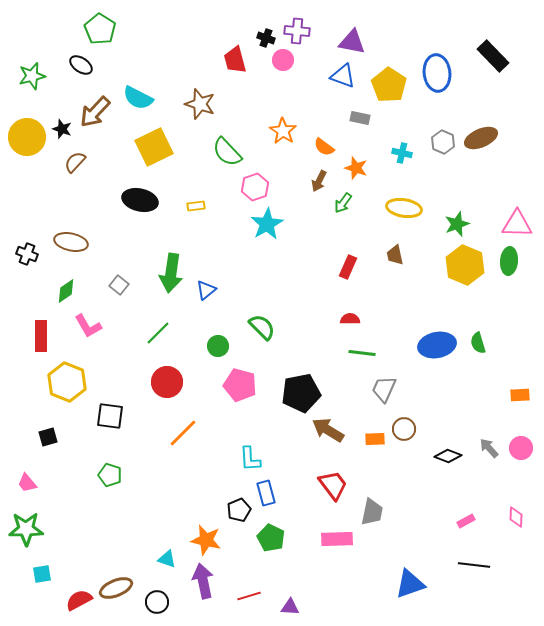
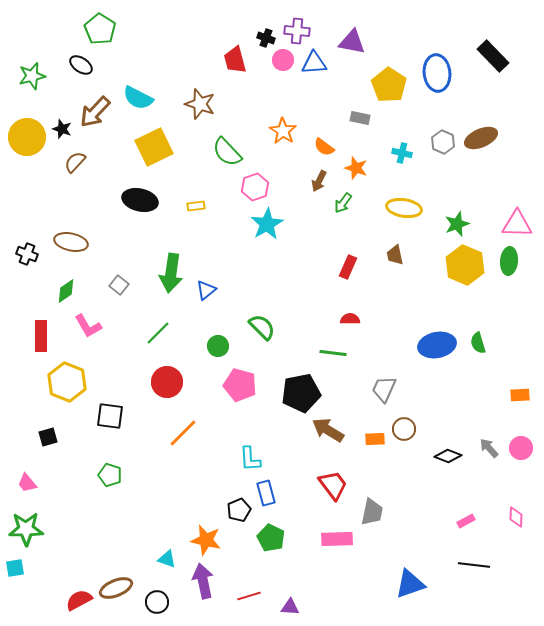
blue triangle at (343, 76): moved 29 px left, 13 px up; rotated 24 degrees counterclockwise
green line at (362, 353): moved 29 px left
cyan square at (42, 574): moved 27 px left, 6 px up
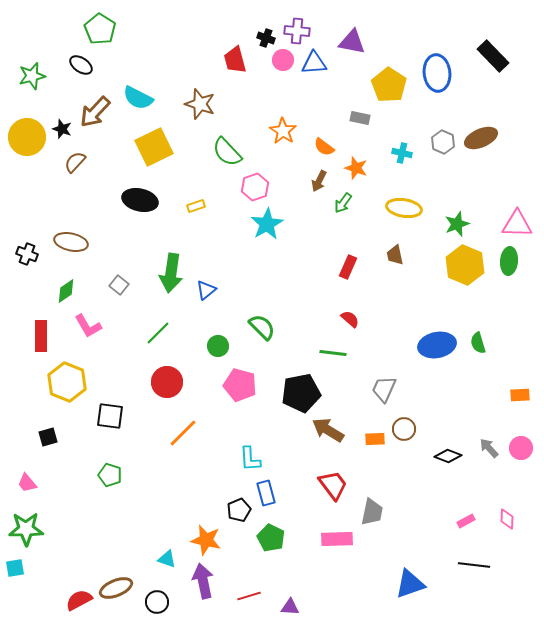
yellow rectangle at (196, 206): rotated 12 degrees counterclockwise
red semicircle at (350, 319): rotated 42 degrees clockwise
pink diamond at (516, 517): moved 9 px left, 2 px down
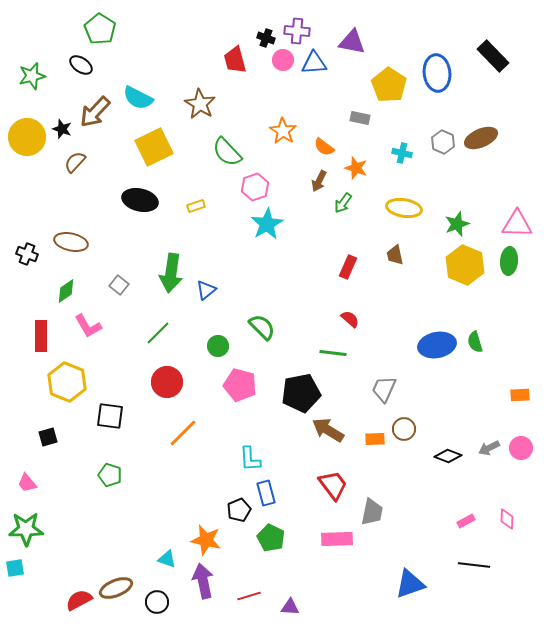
brown star at (200, 104): rotated 12 degrees clockwise
green semicircle at (478, 343): moved 3 px left, 1 px up
gray arrow at (489, 448): rotated 75 degrees counterclockwise
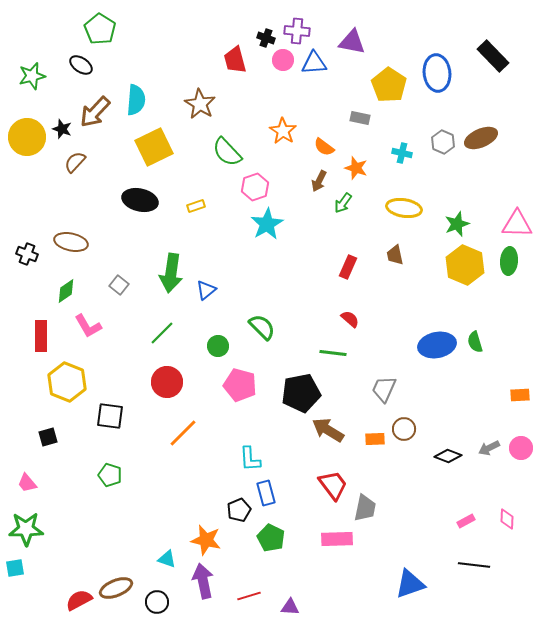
cyan semicircle at (138, 98): moved 2 px left, 2 px down; rotated 112 degrees counterclockwise
green line at (158, 333): moved 4 px right
gray trapezoid at (372, 512): moved 7 px left, 4 px up
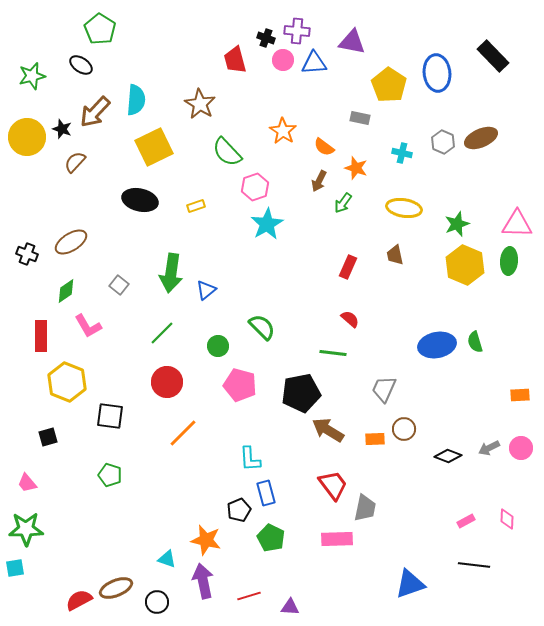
brown ellipse at (71, 242): rotated 44 degrees counterclockwise
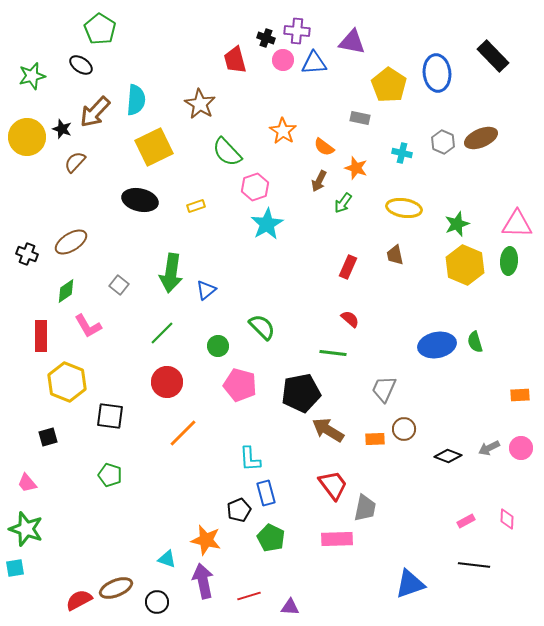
green star at (26, 529): rotated 20 degrees clockwise
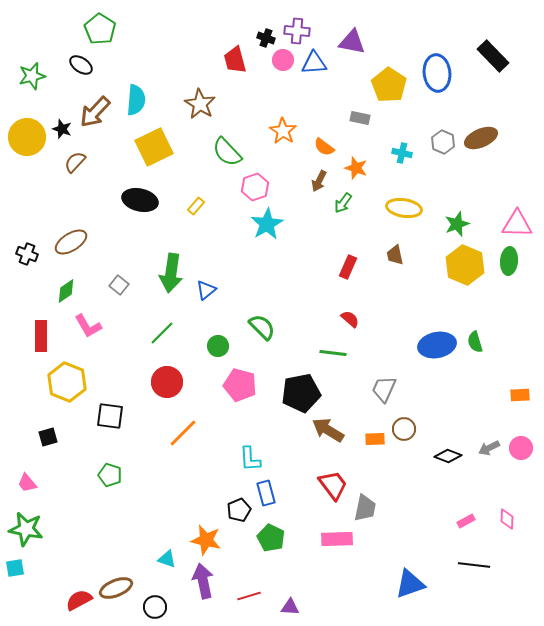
yellow rectangle at (196, 206): rotated 30 degrees counterclockwise
green star at (26, 529): rotated 8 degrees counterclockwise
black circle at (157, 602): moved 2 px left, 5 px down
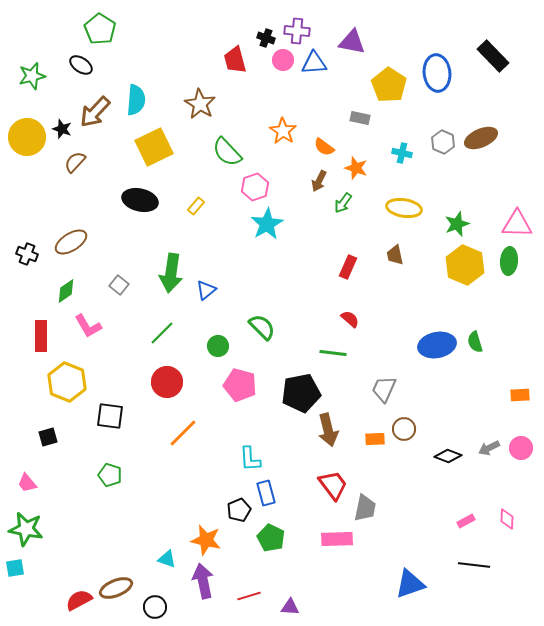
brown arrow at (328, 430): rotated 136 degrees counterclockwise
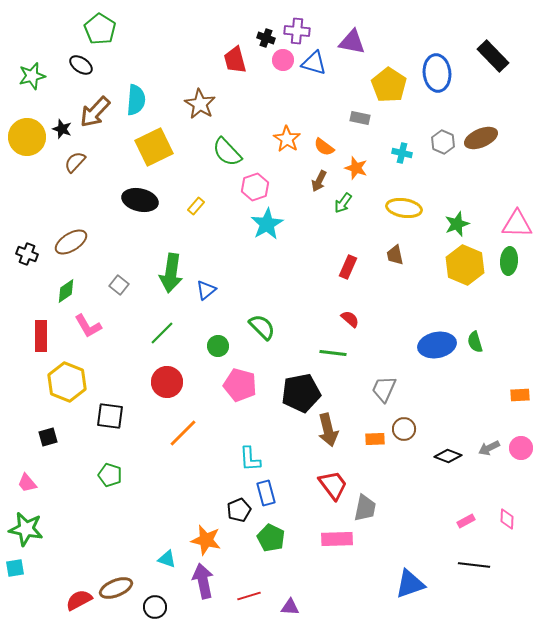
blue triangle at (314, 63): rotated 20 degrees clockwise
orange star at (283, 131): moved 4 px right, 8 px down
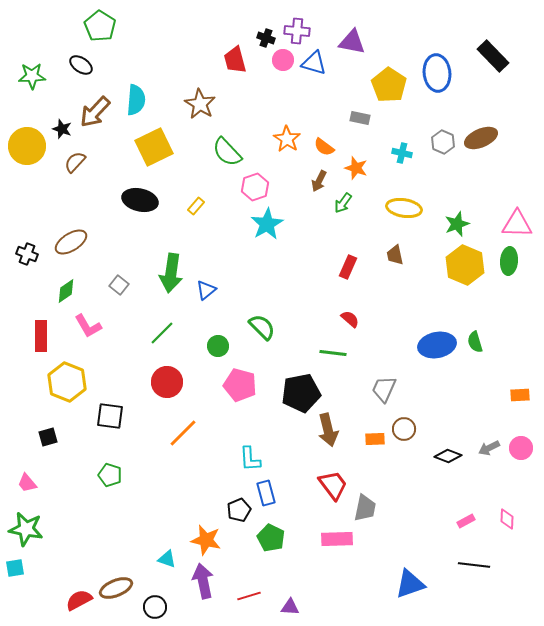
green pentagon at (100, 29): moved 3 px up
green star at (32, 76): rotated 12 degrees clockwise
yellow circle at (27, 137): moved 9 px down
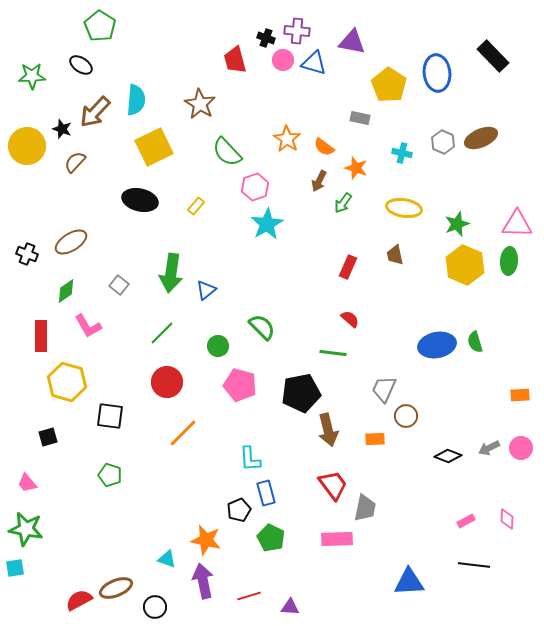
yellow hexagon at (67, 382): rotated 6 degrees counterclockwise
brown circle at (404, 429): moved 2 px right, 13 px up
blue triangle at (410, 584): moved 1 px left, 2 px up; rotated 16 degrees clockwise
